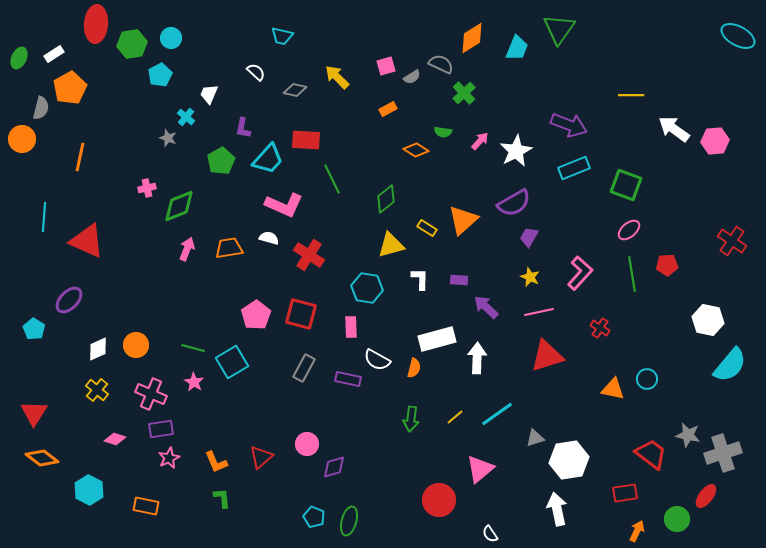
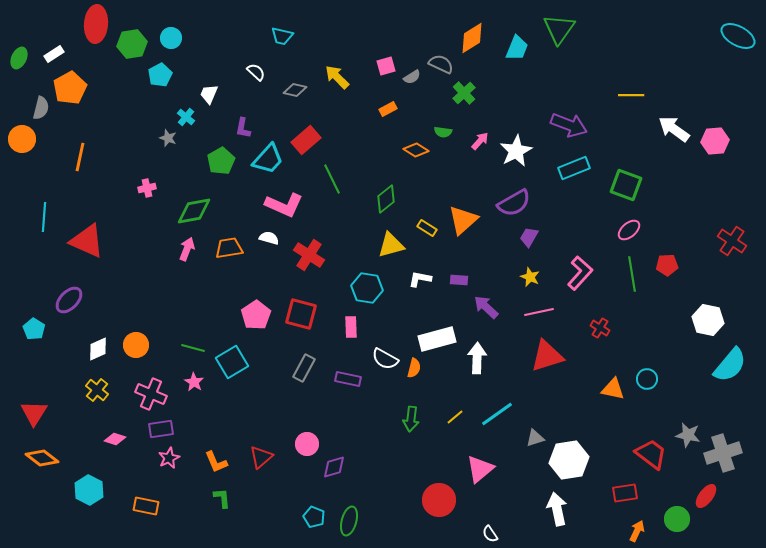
red rectangle at (306, 140): rotated 44 degrees counterclockwise
green diamond at (179, 206): moved 15 px right, 5 px down; rotated 12 degrees clockwise
white L-shape at (420, 279): rotated 80 degrees counterclockwise
white semicircle at (377, 360): moved 8 px right, 1 px up
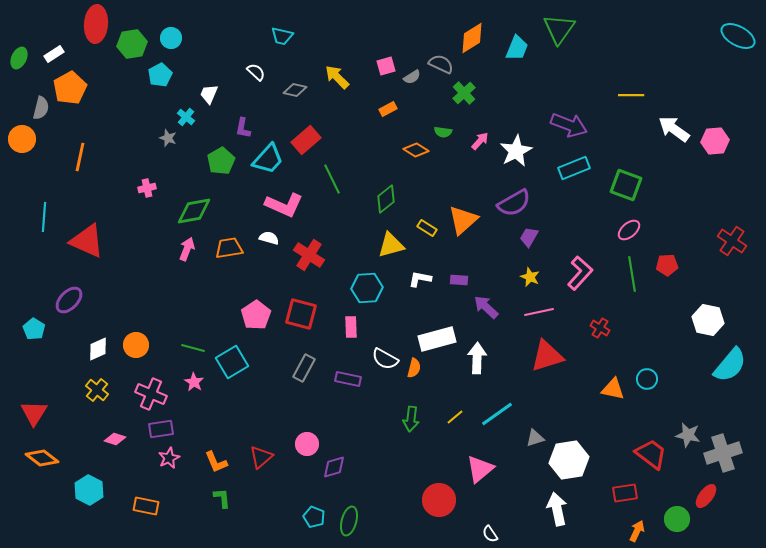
cyan hexagon at (367, 288): rotated 12 degrees counterclockwise
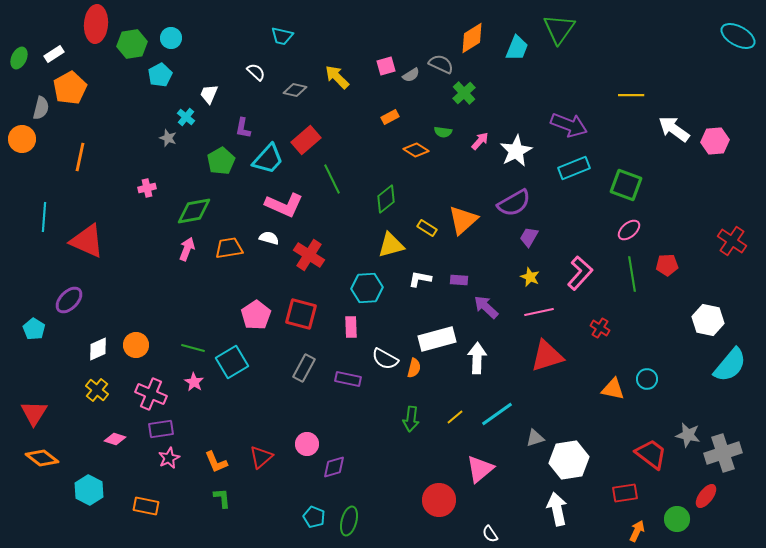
gray semicircle at (412, 77): moved 1 px left, 2 px up
orange rectangle at (388, 109): moved 2 px right, 8 px down
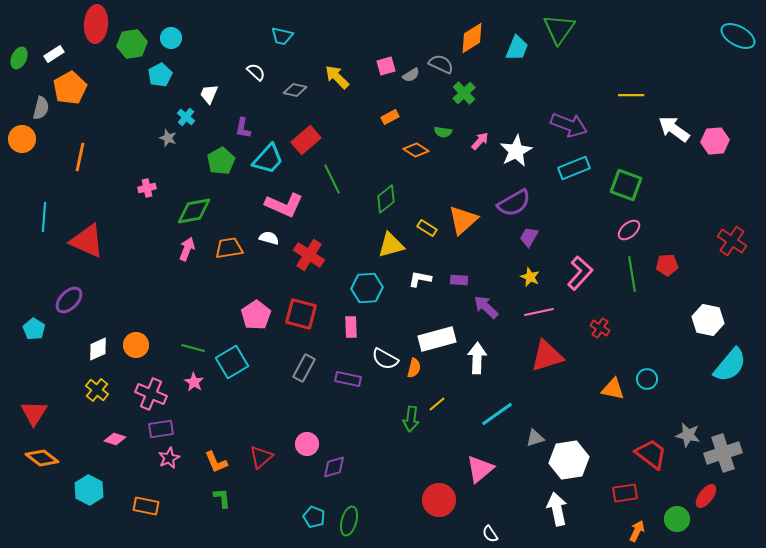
yellow line at (455, 417): moved 18 px left, 13 px up
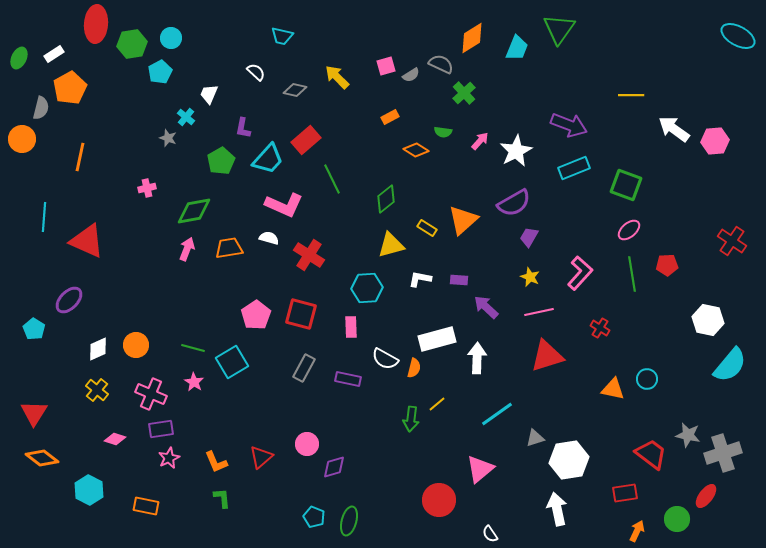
cyan pentagon at (160, 75): moved 3 px up
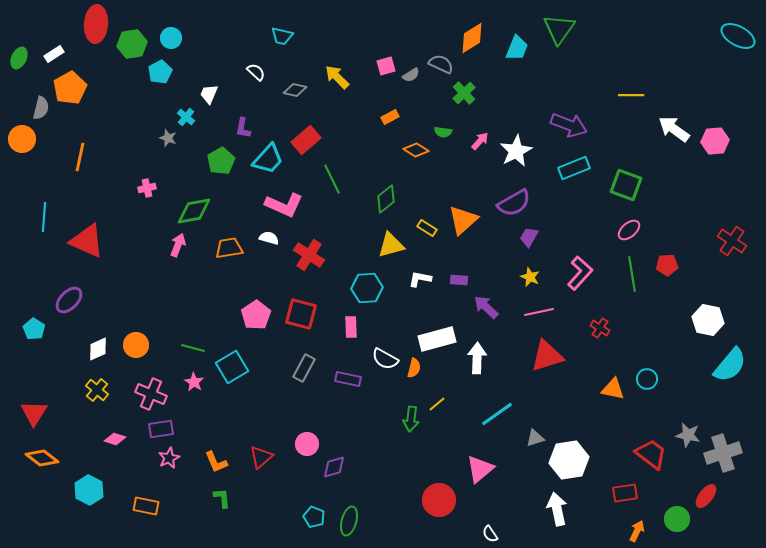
pink arrow at (187, 249): moved 9 px left, 4 px up
cyan square at (232, 362): moved 5 px down
